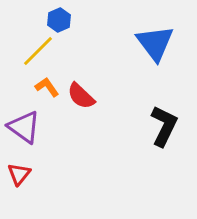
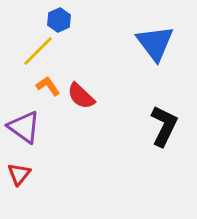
orange L-shape: moved 1 px right, 1 px up
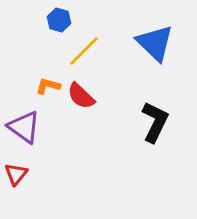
blue hexagon: rotated 20 degrees counterclockwise
blue triangle: rotated 9 degrees counterclockwise
yellow line: moved 46 px right
orange L-shape: rotated 40 degrees counterclockwise
black L-shape: moved 9 px left, 4 px up
red triangle: moved 3 px left
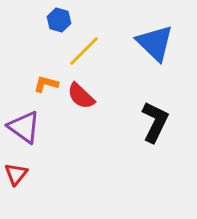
orange L-shape: moved 2 px left, 2 px up
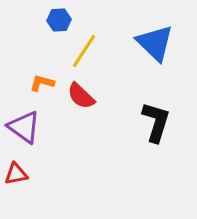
blue hexagon: rotated 20 degrees counterclockwise
yellow line: rotated 12 degrees counterclockwise
orange L-shape: moved 4 px left, 1 px up
black L-shape: moved 1 px right; rotated 9 degrees counterclockwise
red triangle: rotated 40 degrees clockwise
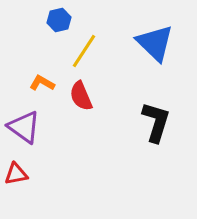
blue hexagon: rotated 10 degrees counterclockwise
orange L-shape: rotated 15 degrees clockwise
red semicircle: rotated 24 degrees clockwise
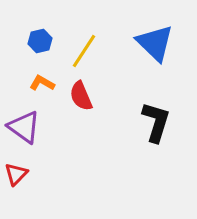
blue hexagon: moved 19 px left, 21 px down
red triangle: rotated 35 degrees counterclockwise
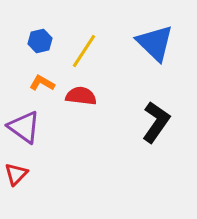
red semicircle: rotated 120 degrees clockwise
black L-shape: rotated 18 degrees clockwise
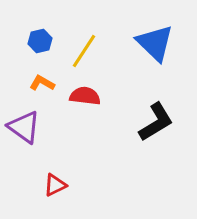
red semicircle: moved 4 px right
black L-shape: rotated 24 degrees clockwise
red triangle: moved 39 px right, 11 px down; rotated 20 degrees clockwise
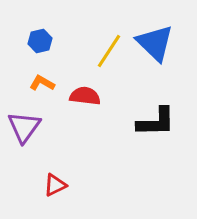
yellow line: moved 25 px right
black L-shape: rotated 30 degrees clockwise
purple triangle: rotated 30 degrees clockwise
